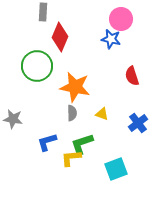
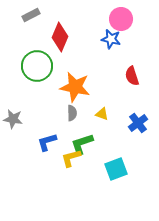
gray rectangle: moved 12 px left, 3 px down; rotated 60 degrees clockwise
yellow L-shape: rotated 10 degrees counterclockwise
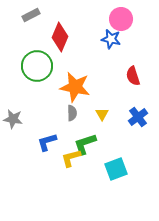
red semicircle: moved 1 px right
yellow triangle: rotated 40 degrees clockwise
blue cross: moved 6 px up
green L-shape: moved 3 px right
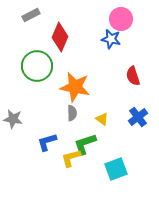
yellow triangle: moved 5 px down; rotated 24 degrees counterclockwise
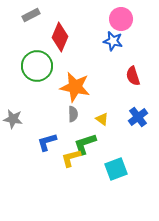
blue star: moved 2 px right, 2 px down
gray semicircle: moved 1 px right, 1 px down
